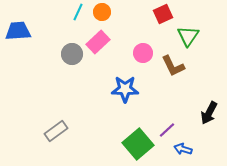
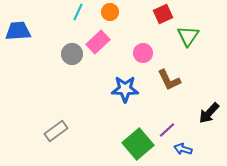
orange circle: moved 8 px right
brown L-shape: moved 4 px left, 14 px down
black arrow: rotated 15 degrees clockwise
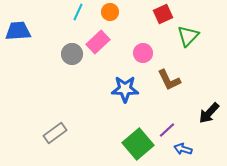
green triangle: rotated 10 degrees clockwise
gray rectangle: moved 1 px left, 2 px down
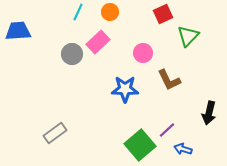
black arrow: rotated 30 degrees counterclockwise
green square: moved 2 px right, 1 px down
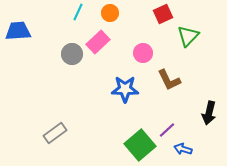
orange circle: moved 1 px down
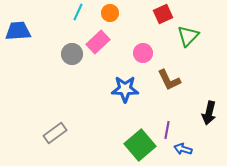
purple line: rotated 36 degrees counterclockwise
